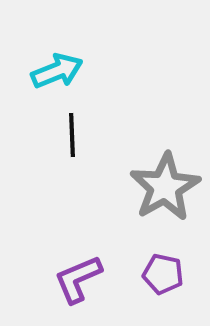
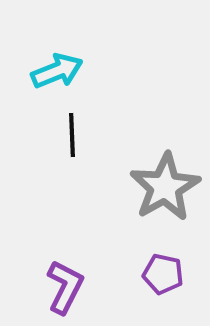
purple L-shape: moved 13 px left, 8 px down; rotated 140 degrees clockwise
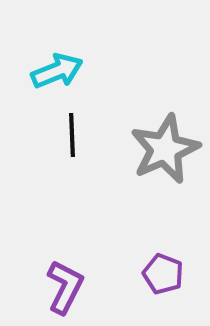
gray star: moved 38 px up; rotated 6 degrees clockwise
purple pentagon: rotated 9 degrees clockwise
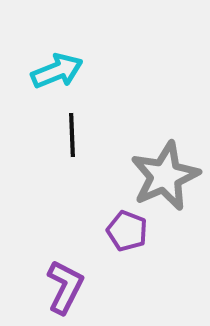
gray star: moved 27 px down
purple pentagon: moved 36 px left, 43 px up
